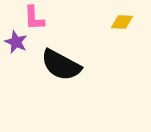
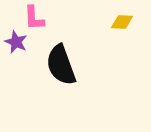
black semicircle: rotated 42 degrees clockwise
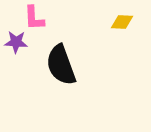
purple star: rotated 20 degrees counterclockwise
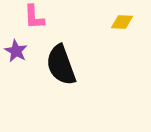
pink L-shape: moved 1 px up
purple star: moved 9 px down; rotated 25 degrees clockwise
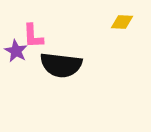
pink L-shape: moved 1 px left, 19 px down
black semicircle: rotated 63 degrees counterclockwise
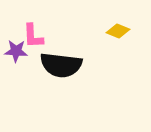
yellow diamond: moved 4 px left, 9 px down; rotated 20 degrees clockwise
purple star: rotated 25 degrees counterclockwise
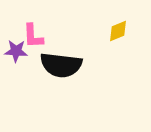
yellow diamond: rotated 45 degrees counterclockwise
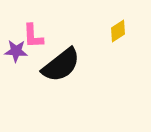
yellow diamond: rotated 10 degrees counterclockwise
black semicircle: rotated 45 degrees counterclockwise
